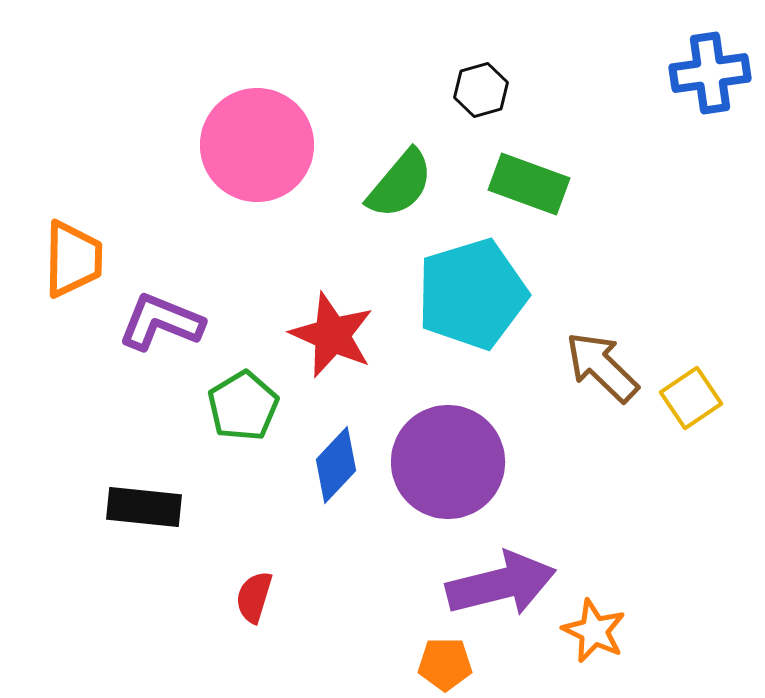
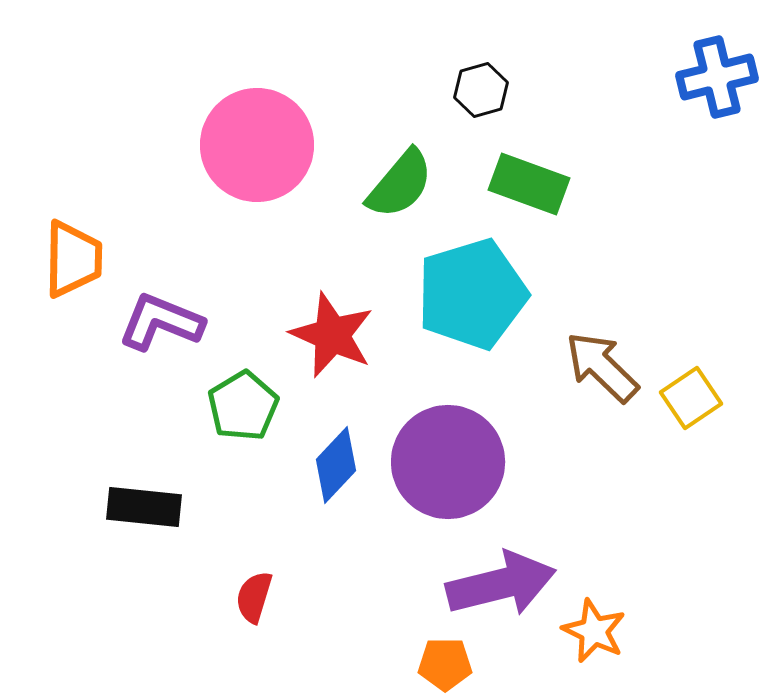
blue cross: moved 7 px right, 4 px down; rotated 6 degrees counterclockwise
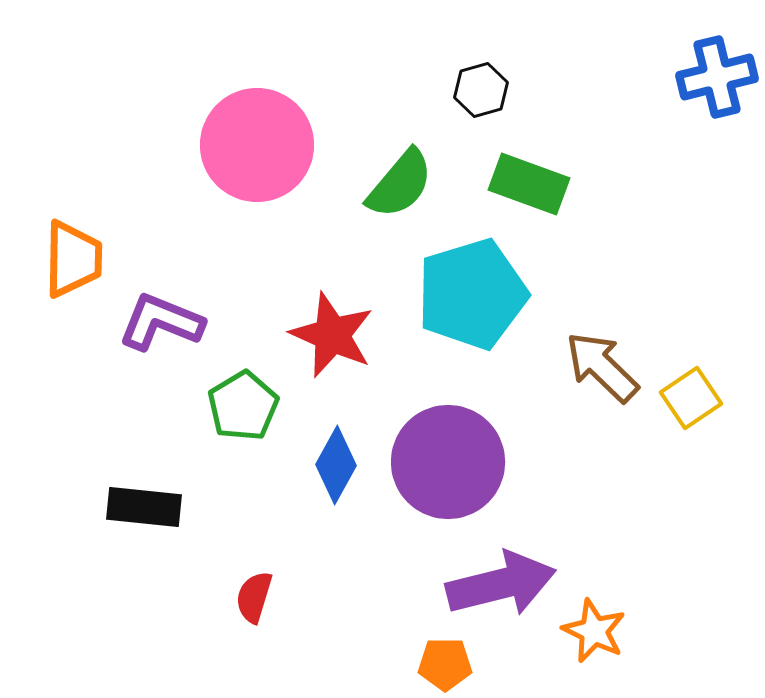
blue diamond: rotated 14 degrees counterclockwise
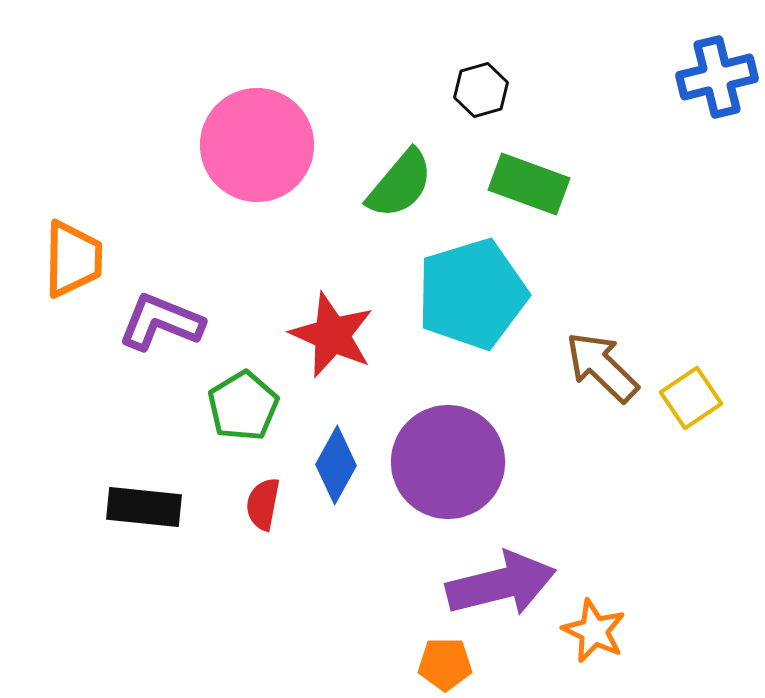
red semicircle: moved 9 px right, 93 px up; rotated 6 degrees counterclockwise
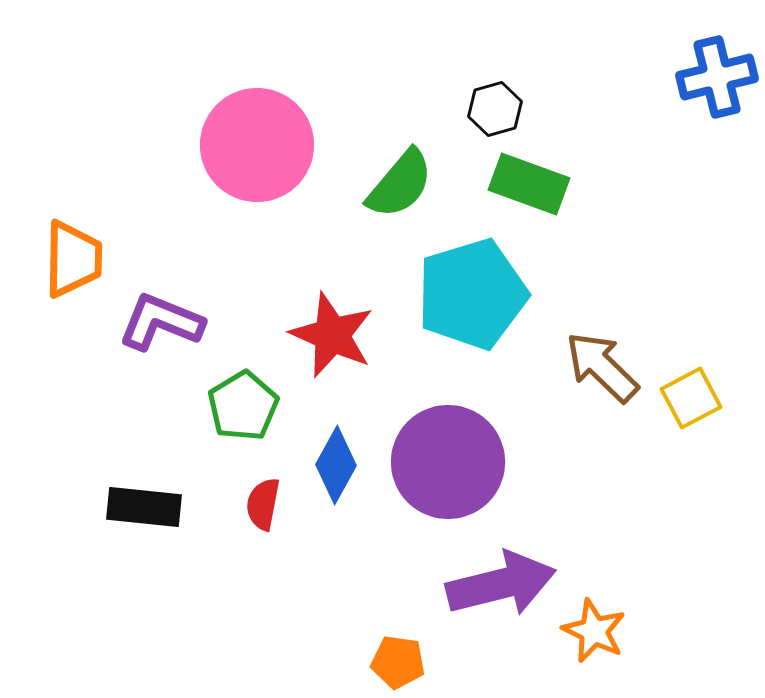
black hexagon: moved 14 px right, 19 px down
yellow square: rotated 6 degrees clockwise
orange pentagon: moved 47 px left, 2 px up; rotated 8 degrees clockwise
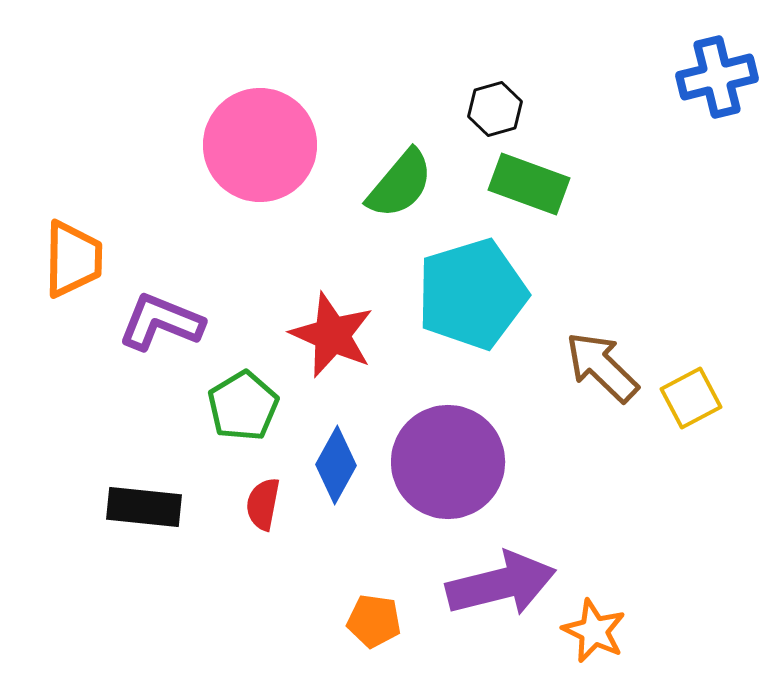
pink circle: moved 3 px right
orange pentagon: moved 24 px left, 41 px up
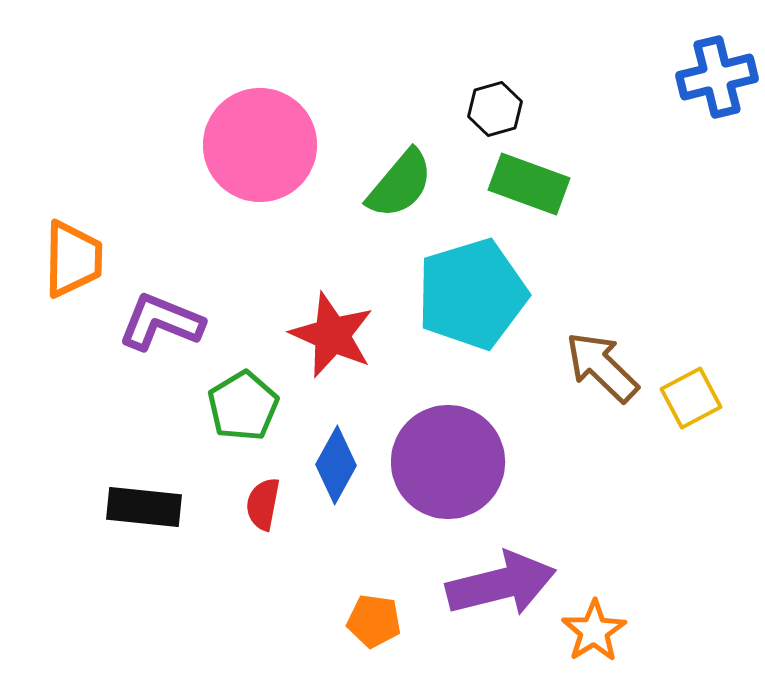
orange star: rotated 14 degrees clockwise
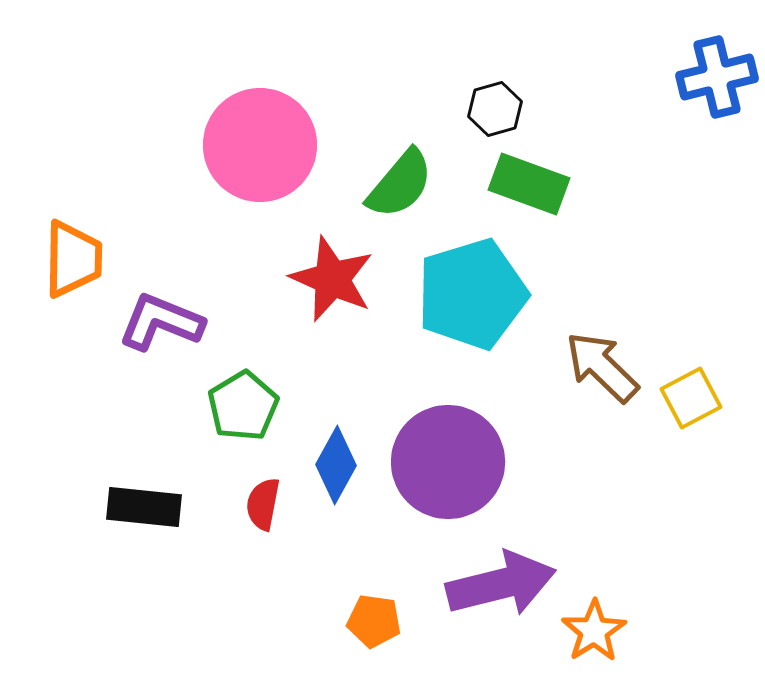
red star: moved 56 px up
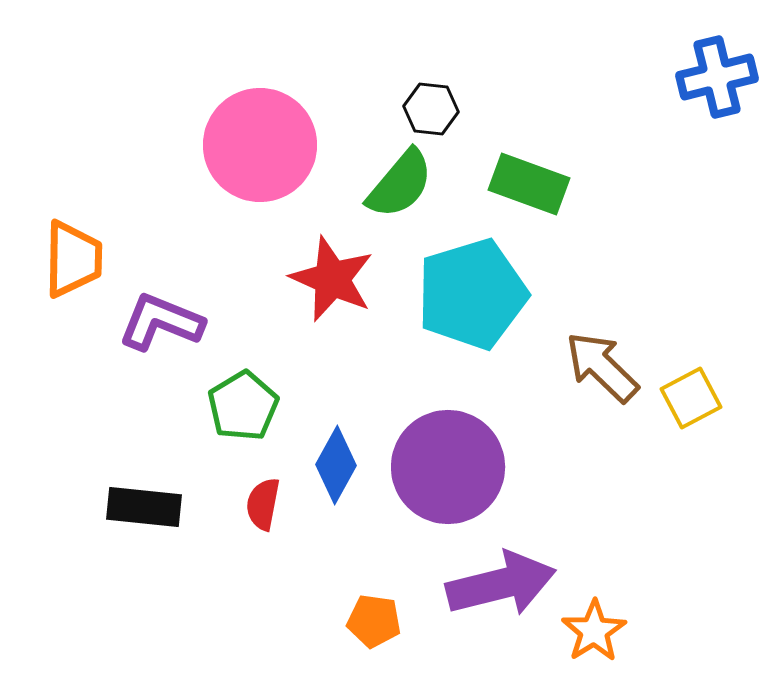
black hexagon: moved 64 px left; rotated 22 degrees clockwise
purple circle: moved 5 px down
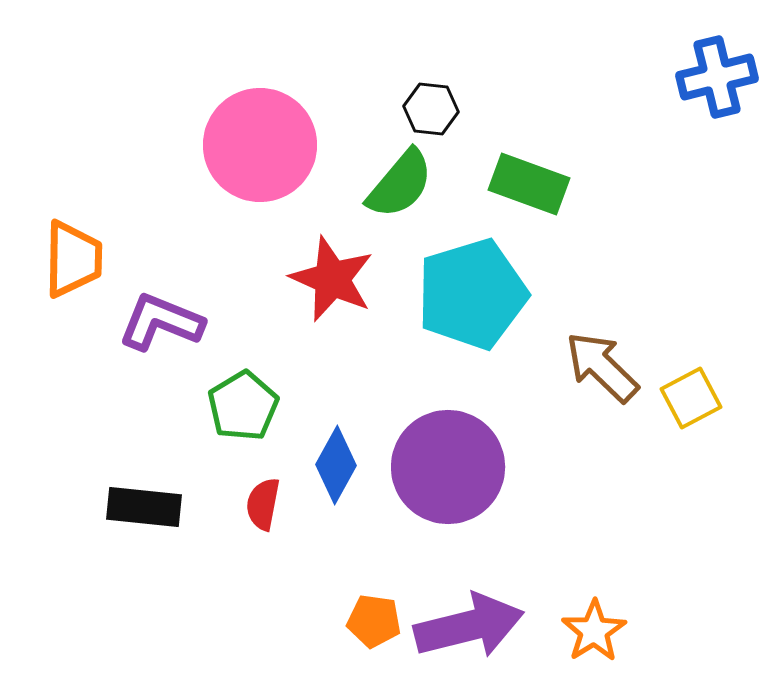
purple arrow: moved 32 px left, 42 px down
